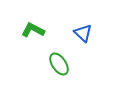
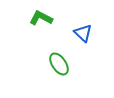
green L-shape: moved 8 px right, 12 px up
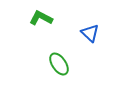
blue triangle: moved 7 px right
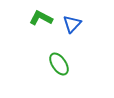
blue triangle: moved 18 px left, 9 px up; rotated 30 degrees clockwise
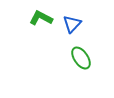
green ellipse: moved 22 px right, 6 px up
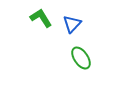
green L-shape: rotated 30 degrees clockwise
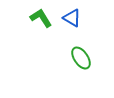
blue triangle: moved 6 px up; rotated 42 degrees counterclockwise
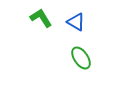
blue triangle: moved 4 px right, 4 px down
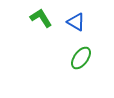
green ellipse: rotated 70 degrees clockwise
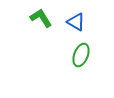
green ellipse: moved 3 px up; rotated 15 degrees counterclockwise
